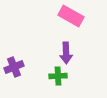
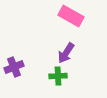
purple arrow: rotated 35 degrees clockwise
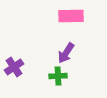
pink rectangle: rotated 30 degrees counterclockwise
purple cross: rotated 12 degrees counterclockwise
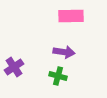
purple arrow: moved 2 px left, 1 px up; rotated 115 degrees counterclockwise
green cross: rotated 18 degrees clockwise
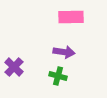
pink rectangle: moved 1 px down
purple cross: rotated 12 degrees counterclockwise
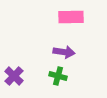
purple cross: moved 9 px down
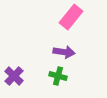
pink rectangle: rotated 50 degrees counterclockwise
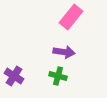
purple cross: rotated 12 degrees counterclockwise
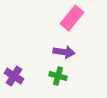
pink rectangle: moved 1 px right, 1 px down
